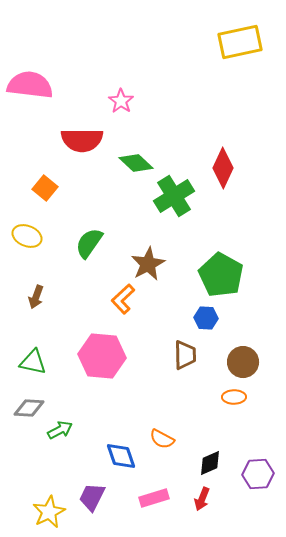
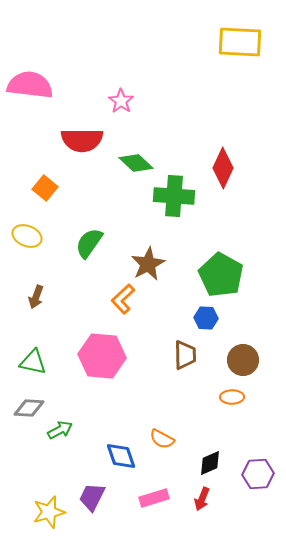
yellow rectangle: rotated 15 degrees clockwise
green cross: rotated 36 degrees clockwise
brown circle: moved 2 px up
orange ellipse: moved 2 px left
yellow star: rotated 12 degrees clockwise
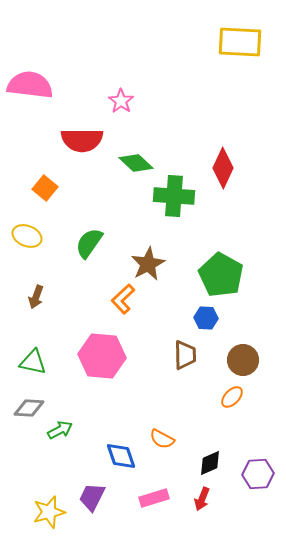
orange ellipse: rotated 45 degrees counterclockwise
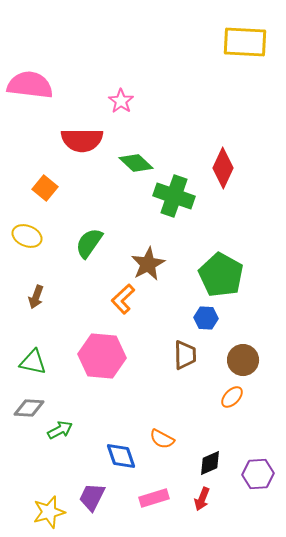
yellow rectangle: moved 5 px right
green cross: rotated 15 degrees clockwise
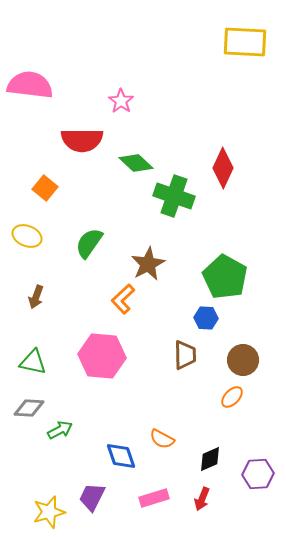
green pentagon: moved 4 px right, 2 px down
black diamond: moved 4 px up
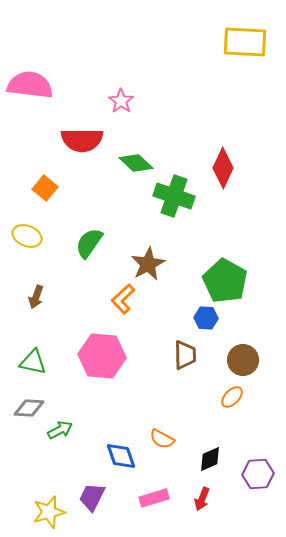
green pentagon: moved 4 px down
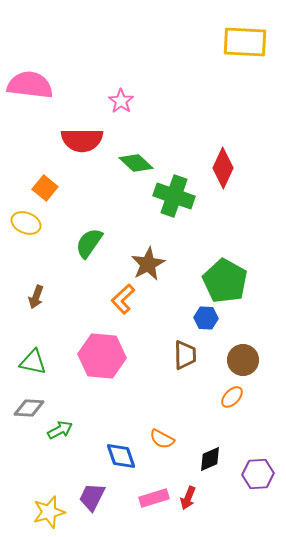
yellow ellipse: moved 1 px left, 13 px up
red arrow: moved 14 px left, 1 px up
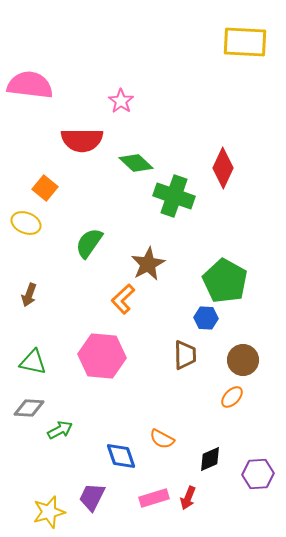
brown arrow: moved 7 px left, 2 px up
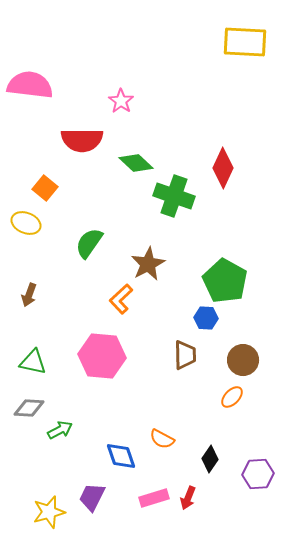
orange L-shape: moved 2 px left
black diamond: rotated 32 degrees counterclockwise
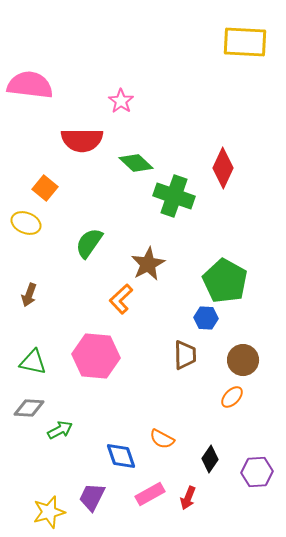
pink hexagon: moved 6 px left
purple hexagon: moved 1 px left, 2 px up
pink rectangle: moved 4 px left, 4 px up; rotated 12 degrees counterclockwise
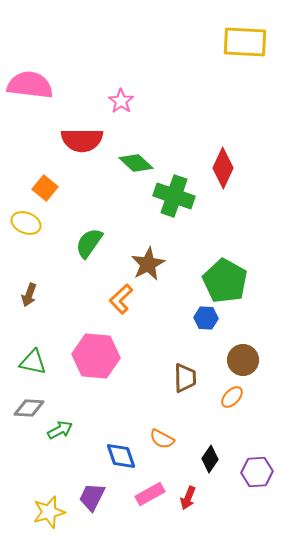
brown trapezoid: moved 23 px down
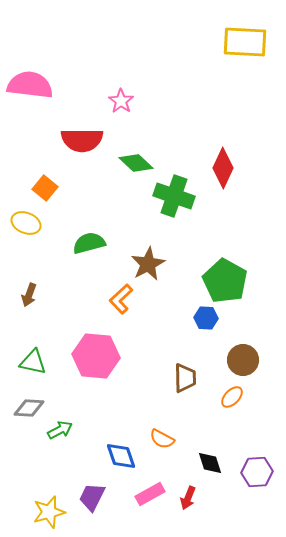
green semicircle: rotated 40 degrees clockwise
black diamond: moved 4 px down; rotated 52 degrees counterclockwise
